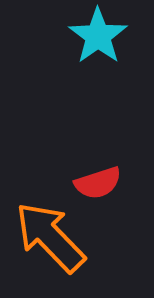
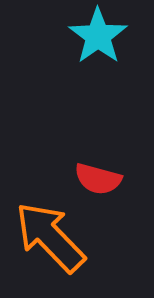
red semicircle: moved 4 px up; rotated 33 degrees clockwise
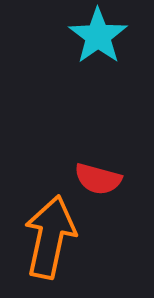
orange arrow: rotated 56 degrees clockwise
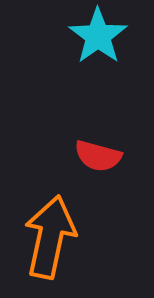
red semicircle: moved 23 px up
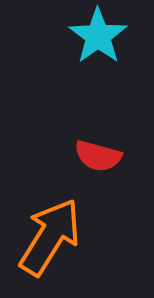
orange arrow: rotated 20 degrees clockwise
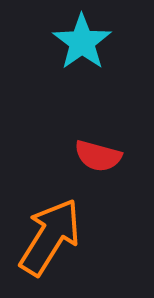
cyan star: moved 16 px left, 6 px down
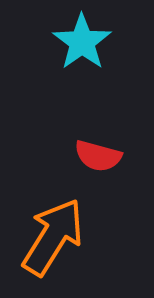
orange arrow: moved 3 px right
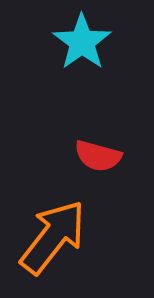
orange arrow: rotated 6 degrees clockwise
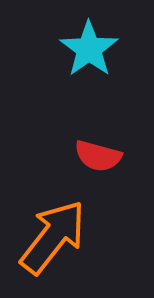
cyan star: moved 7 px right, 7 px down
